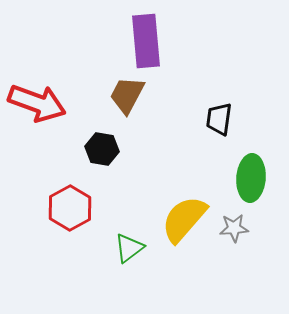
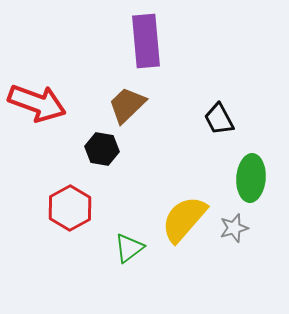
brown trapezoid: moved 10 px down; rotated 18 degrees clockwise
black trapezoid: rotated 36 degrees counterclockwise
gray star: rotated 12 degrees counterclockwise
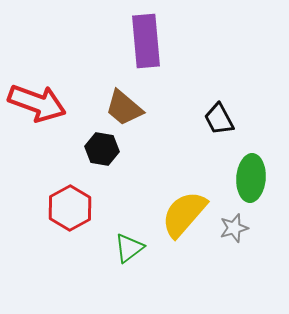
brown trapezoid: moved 3 px left, 3 px down; rotated 96 degrees counterclockwise
yellow semicircle: moved 5 px up
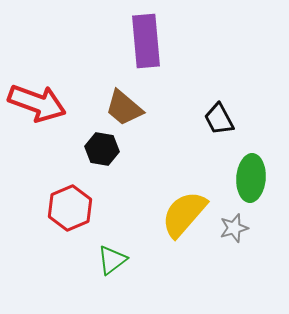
red hexagon: rotated 6 degrees clockwise
green triangle: moved 17 px left, 12 px down
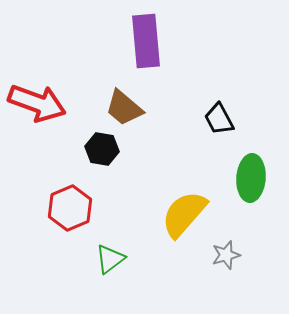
gray star: moved 8 px left, 27 px down
green triangle: moved 2 px left, 1 px up
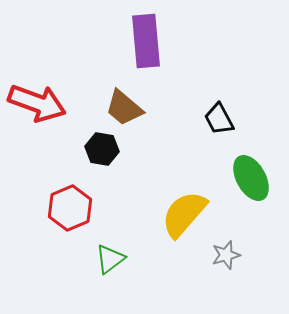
green ellipse: rotated 33 degrees counterclockwise
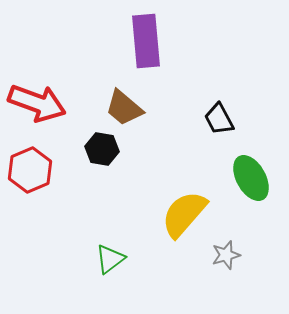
red hexagon: moved 40 px left, 38 px up
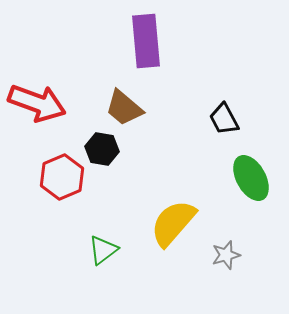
black trapezoid: moved 5 px right
red hexagon: moved 32 px right, 7 px down
yellow semicircle: moved 11 px left, 9 px down
green triangle: moved 7 px left, 9 px up
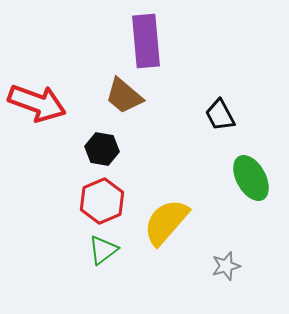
brown trapezoid: moved 12 px up
black trapezoid: moved 4 px left, 4 px up
red hexagon: moved 40 px right, 24 px down
yellow semicircle: moved 7 px left, 1 px up
gray star: moved 11 px down
